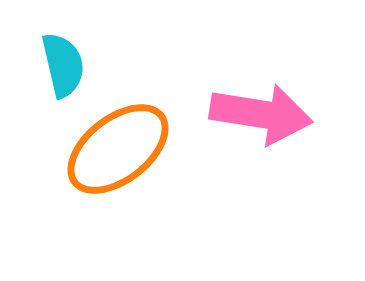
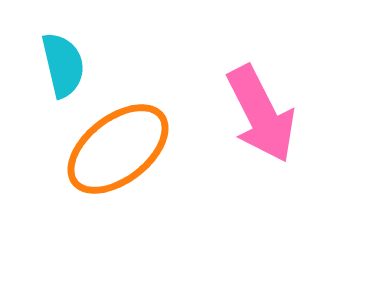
pink arrow: rotated 54 degrees clockwise
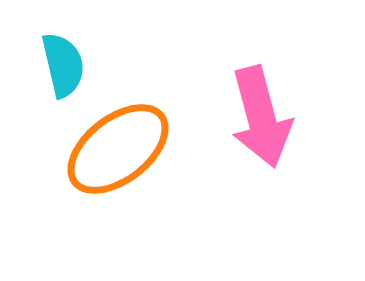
pink arrow: moved 3 px down; rotated 12 degrees clockwise
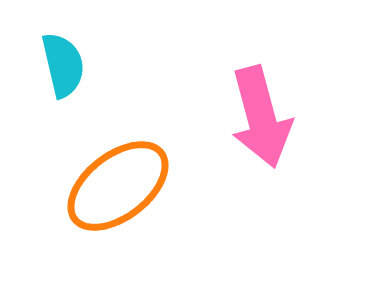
orange ellipse: moved 37 px down
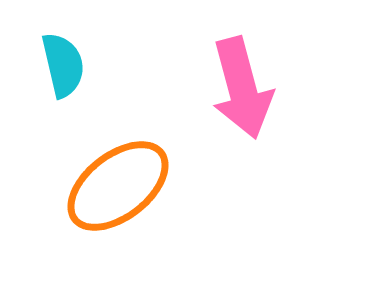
pink arrow: moved 19 px left, 29 px up
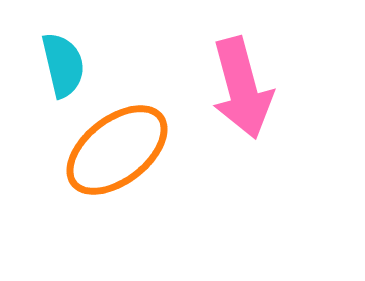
orange ellipse: moved 1 px left, 36 px up
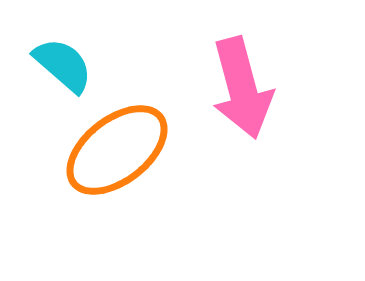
cyan semicircle: rotated 36 degrees counterclockwise
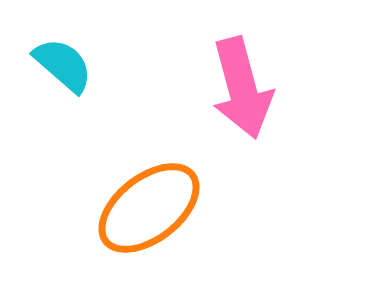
orange ellipse: moved 32 px right, 58 px down
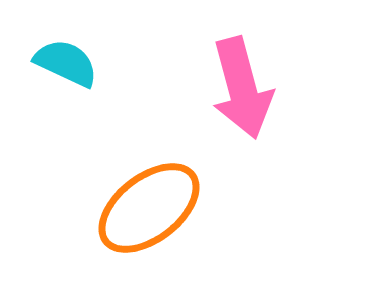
cyan semicircle: moved 3 px right, 2 px up; rotated 16 degrees counterclockwise
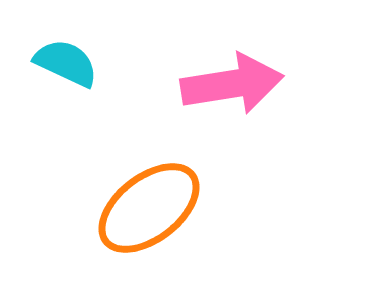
pink arrow: moved 10 px left, 4 px up; rotated 84 degrees counterclockwise
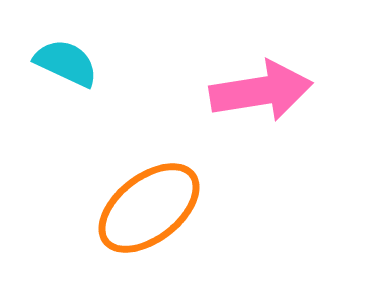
pink arrow: moved 29 px right, 7 px down
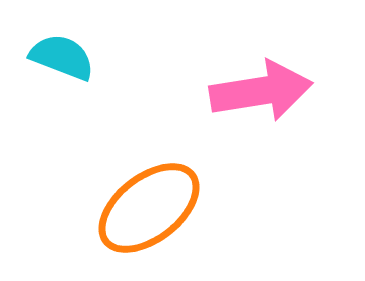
cyan semicircle: moved 4 px left, 6 px up; rotated 4 degrees counterclockwise
